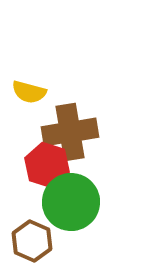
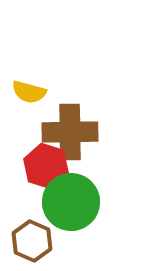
brown cross: rotated 8 degrees clockwise
red hexagon: moved 1 px left, 1 px down
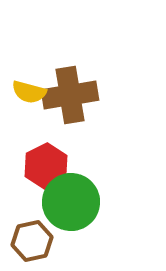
brown cross: moved 37 px up; rotated 8 degrees counterclockwise
red hexagon: rotated 15 degrees clockwise
brown hexagon: rotated 24 degrees clockwise
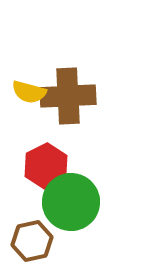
brown cross: moved 2 px left, 1 px down; rotated 6 degrees clockwise
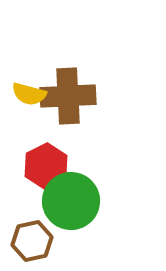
yellow semicircle: moved 2 px down
green circle: moved 1 px up
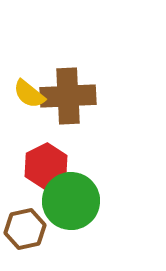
yellow semicircle: rotated 24 degrees clockwise
brown hexagon: moved 7 px left, 12 px up
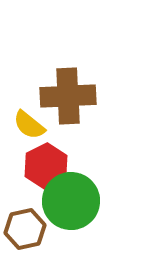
yellow semicircle: moved 31 px down
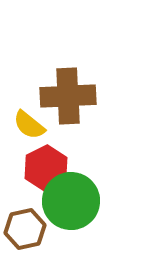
red hexagon: moved 2 px down
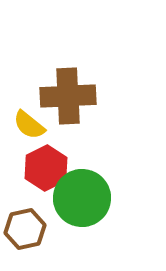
green circle: moved 11 px right, 3 px up
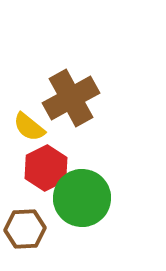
brown cross: moved 3 px right, 2 px down; rotated 26 degrees counterclockwise
yellow semicircle: moved 2 px down
brown hexagon: rotated 9 degrees clockwise
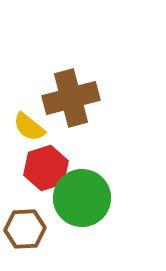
brown cross: rotated 14 degrees clockwise
red hexagon: rotated 9 degrees clockwise
